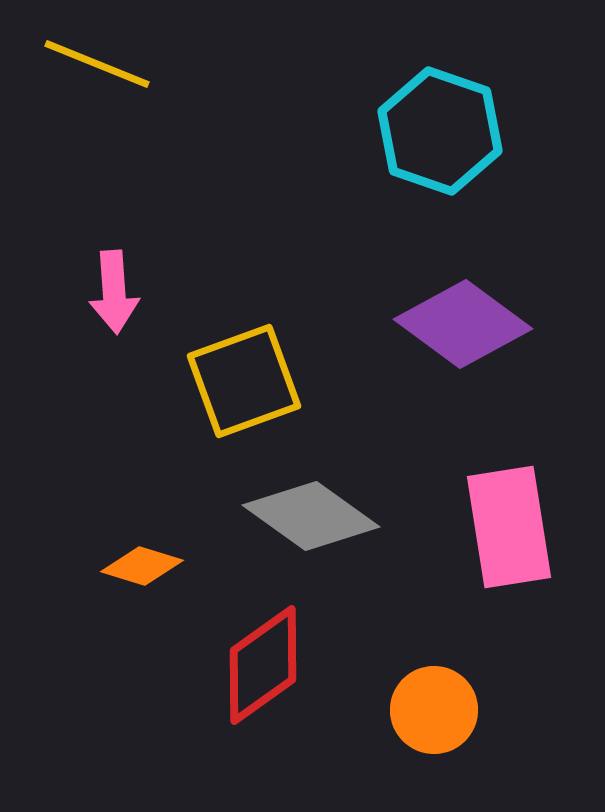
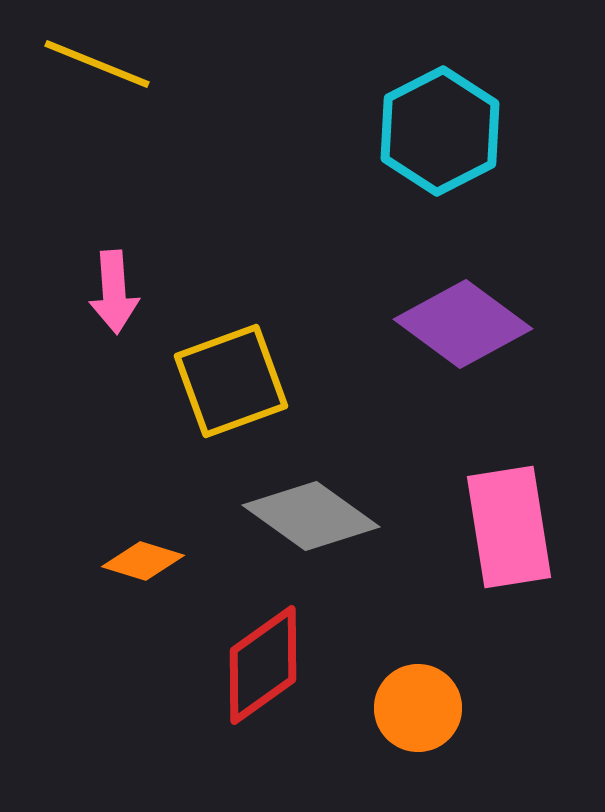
cyan hexagon: rotated 14 degrees clockwise
yellow square: moved 13 px left
orange diamond: moved 1 px right, 5 px up
orange circle: moved 16 px left, 2 px up
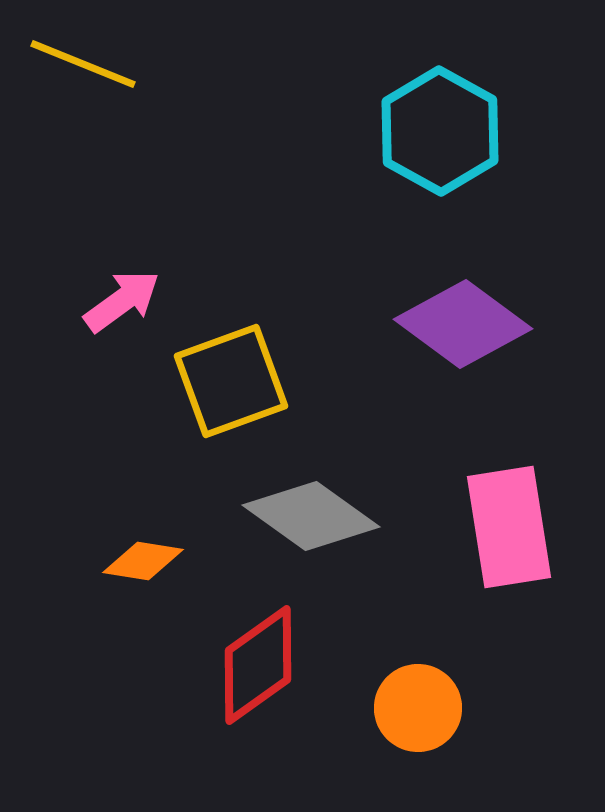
yellow line: moved 14 px left
cyan hexagon: rotated 4 degrees counterclockwise
pink arrow: moved 8 px right, 9 px down; rotated 122 degrees counterclockwise
orange diamond: rotated 8 degrees counterclockwise
red diamond: moved 5 px left
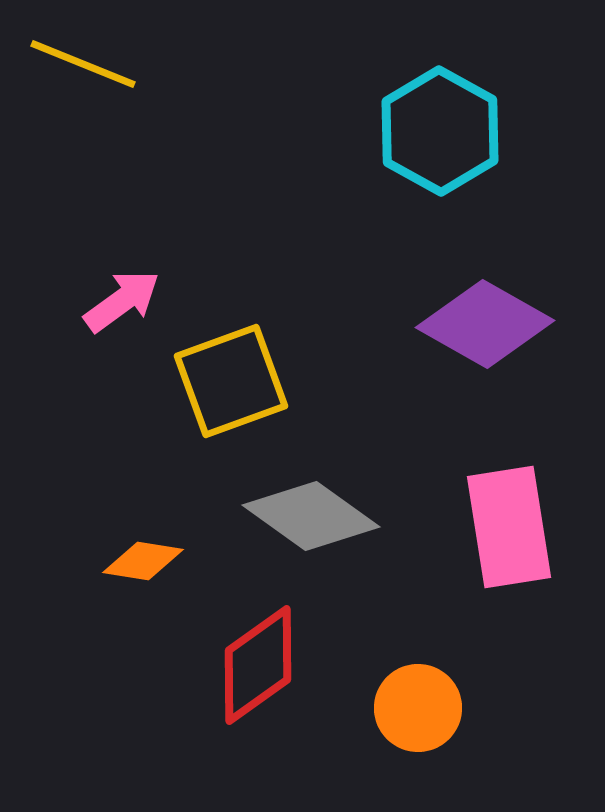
purple diamond: moved 22 px right; rotated 7 degrees counterclockwise
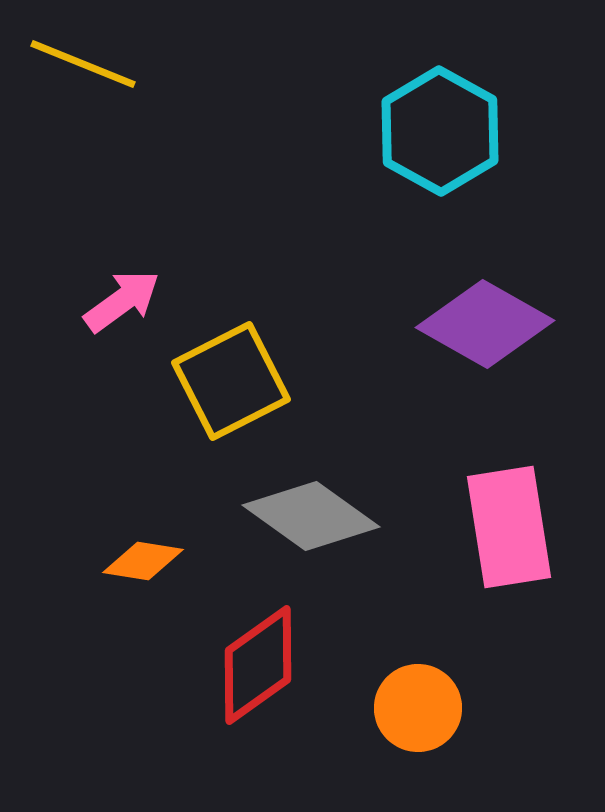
yellow square: rotated 7 degrees counterclockwise
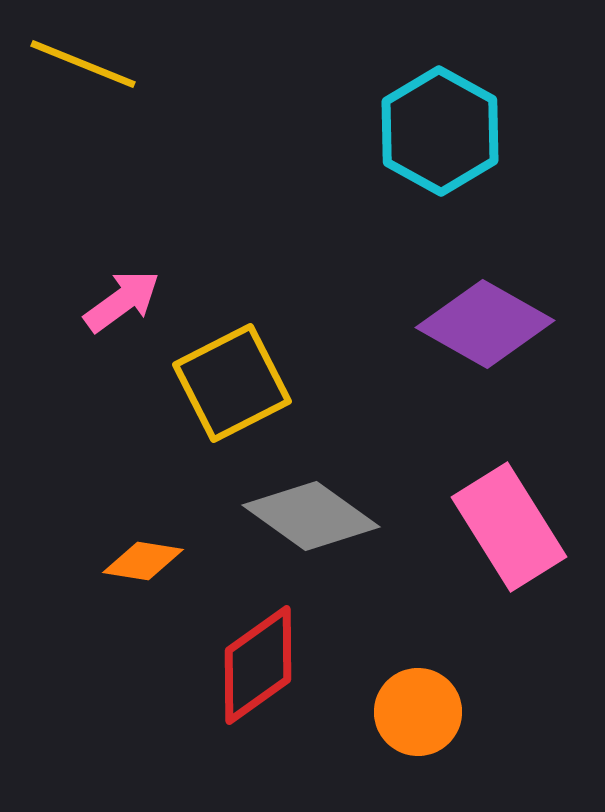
yellow square: moved 1 px right, 2 px down
pink rectangle: rotated 23 degrees counterclockwise
orange circle: moved 4 px down
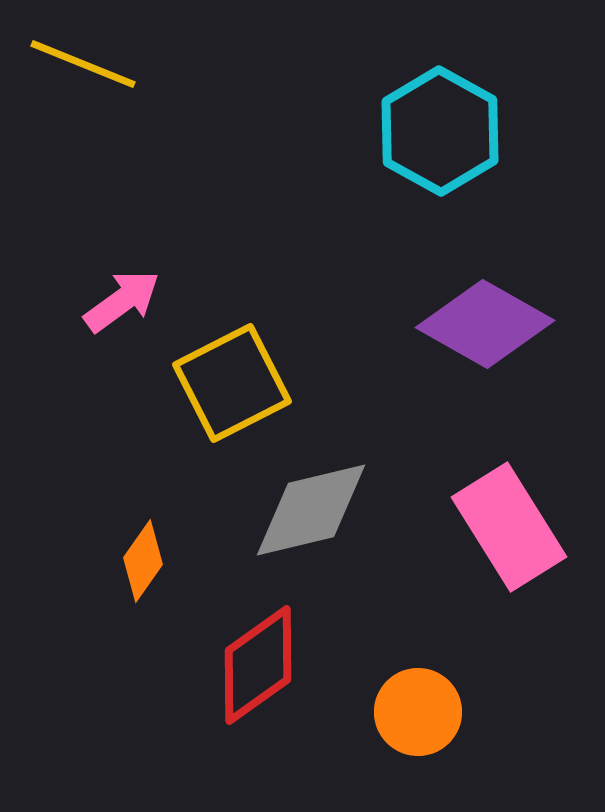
gray diamond: moved 6 px up; rotated 49 degrees counterclockwise
orange diamond: rotated 64 degrees counterclockwise
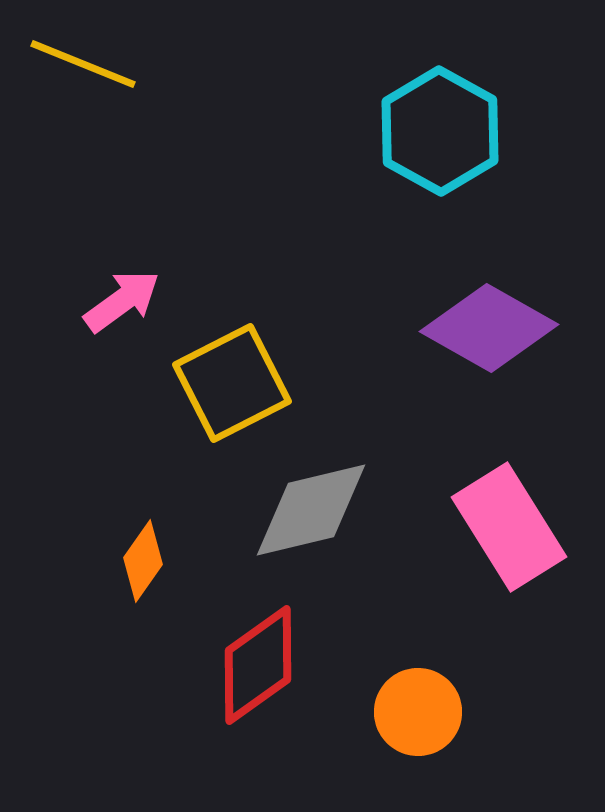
purple diamond: moved 4 px right, 4 px down
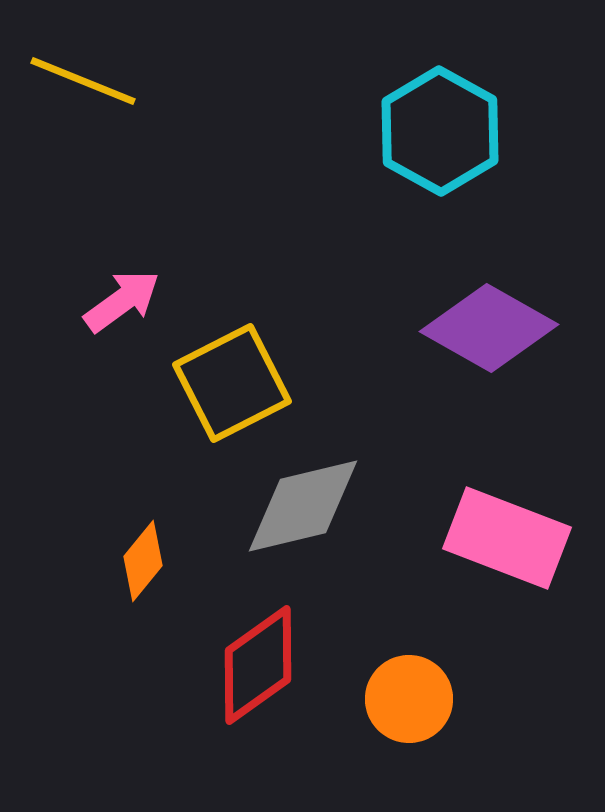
yellow line: moved 17 px down
gray diamond: moved 8 px left, 4 px up
pink rectangle: moved 2 px left, 11 px down; rotated 37 degrees counterclockwise
orange diamond: rotated 4 degrees clockwise
orange circle: moved 9 px left, 13 px up
